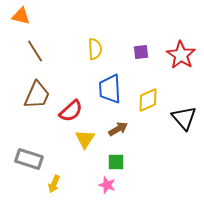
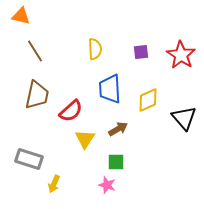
brown trapezoid: rotated 12 degrees counterclockwise
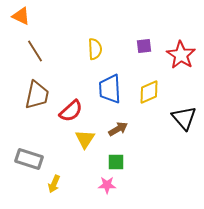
orange triangle: rotated 12 degrees clockwise
purple square: moved 3 px right, 6 px up
yellow diamond: moved 1 px right, 8 px up
pink star: rotated 18 degrees counterclockwise
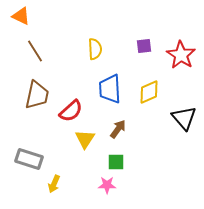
brown arrow: rotated 24 degrees counterclockwise
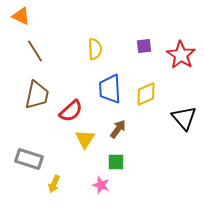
yellow diamond: moved 3 px left, 2 px down
pink star: moved 6 px left; rotated 18 degrees clockwise
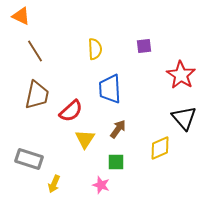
red star: moved 20 px down
yellow diamond: moved 14 px right, 54 px down
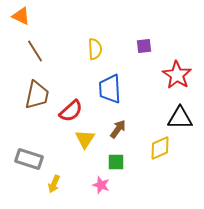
red star: moved 4 px left
black triangle: moved 4 px left; rotated 48 degrees counterclockwise
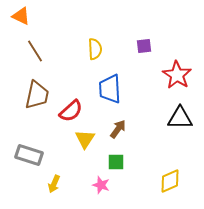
yellow diamond: moved 10 px right, 33 px down
gray rectangle: moved 4 px up
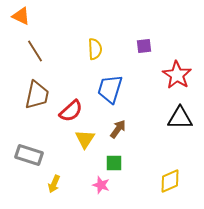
blue trapezoid: rotated 20 degrees clockwise
green square: moved 2 px left, 1 px down
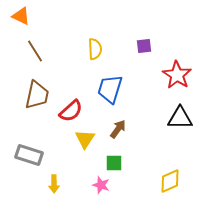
yellow arrow: rotated 24 degrees counterclockwise
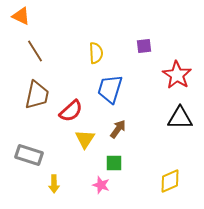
yellow semicircle: moved 1 px right, 4 px down
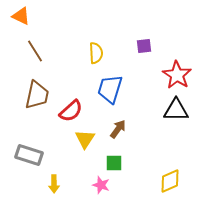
black triangle: moved 4 px left, 8 px up
